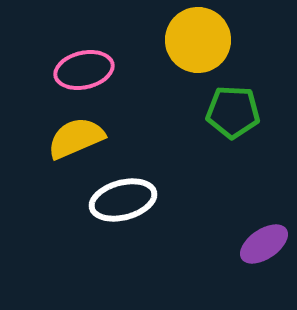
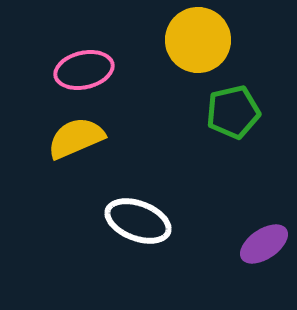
green pentagon: rotated 16 degrees counterclockwise
white ellipse: moved 15 px right, 21 px down; rotated 36 degrees clockwise
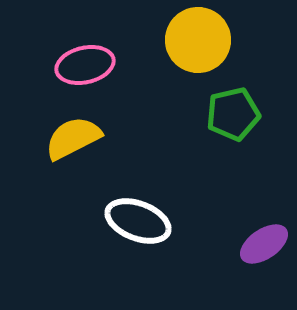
pink ellipse: moved 1 px right, 5 px up
green pentagon: moved 2 px down
yellow semicircle: moved 3 px left; rotated 4 degrees counterclockwise
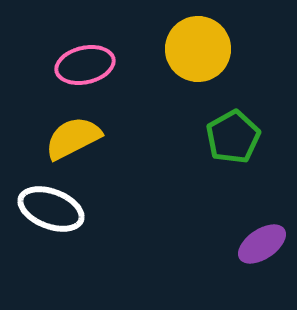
yellow circle: moved 9 px down
green pentagon: moved 23 px down; rotated 16 degrees counterclockwise
white ellipse: moved 87 px left, 12 px up
purple ellipse: moved 2 px left
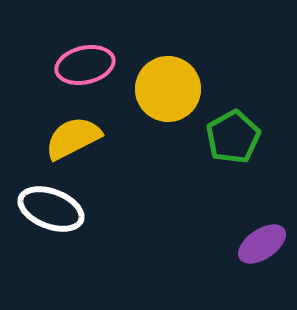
yellow circle: moved 30 px left, 40 px down
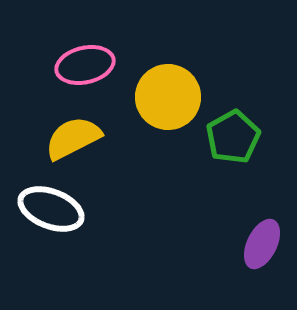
yellow circle: moved 8 px down
purple ellipse: rotated 30 degrees counterclockwise
